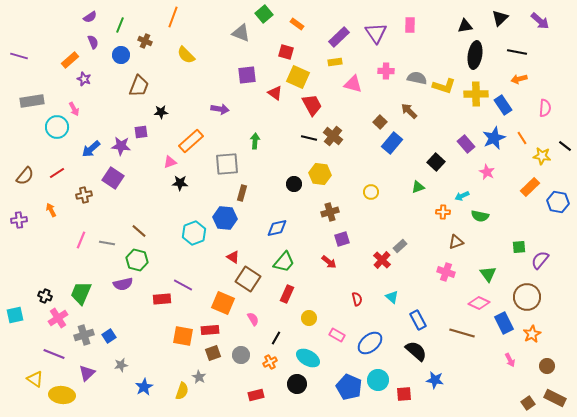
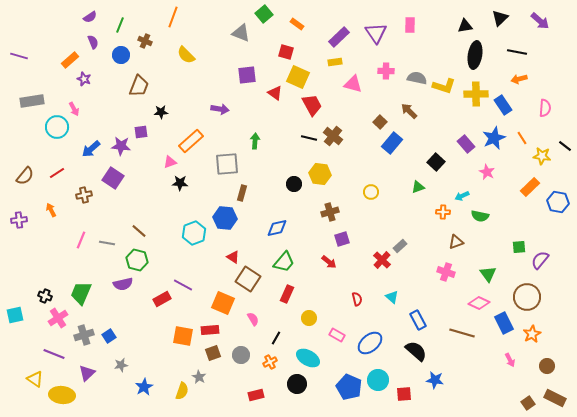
red rectangle at (162, 299): rotated 24 degrees counterclockwise
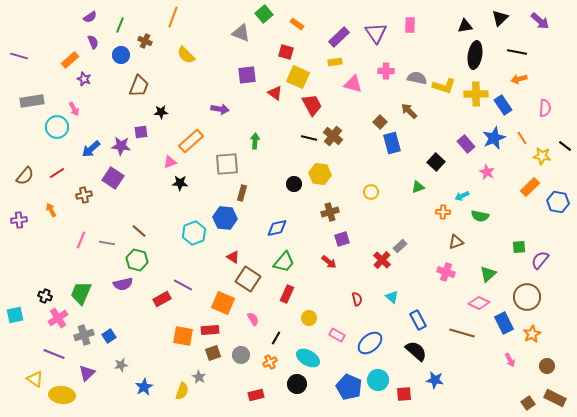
blue rectangle at (392, 143): rotated 55 degrees counterclockwise
green triangle at (488, 274): rotated 24 degrees clockwise
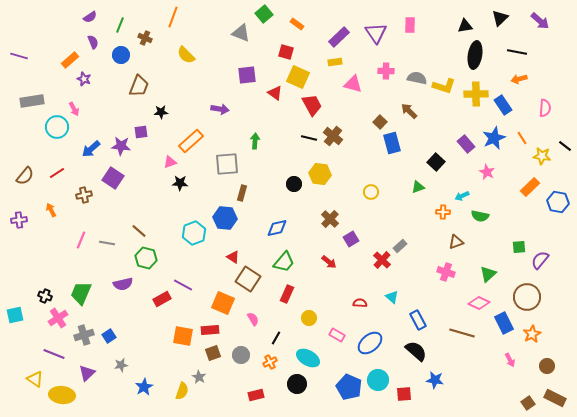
brown cross at (145, 41): moved 3 px up
brown cross at (330, 212): moved 7 px down; rotated 30 degrees counterclockwise
purple square at (342, 239): moved 9 px right; rotated 14 degrees counterclockwise
green hexagon at (137, 260): moved 9 px right, 2 px up
red semicircle at (357, 299): moved 3 px right, 4 px down; rotated 72 degrees counterclockwise
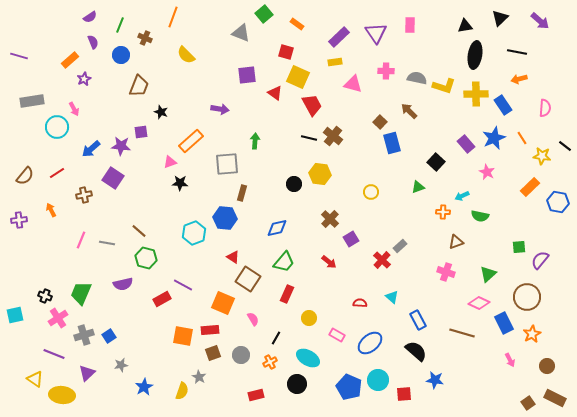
purple star at (84, 79): rotated 24 degrees clockwise
black star at (161, 112): rotated 24 degrees clockwise
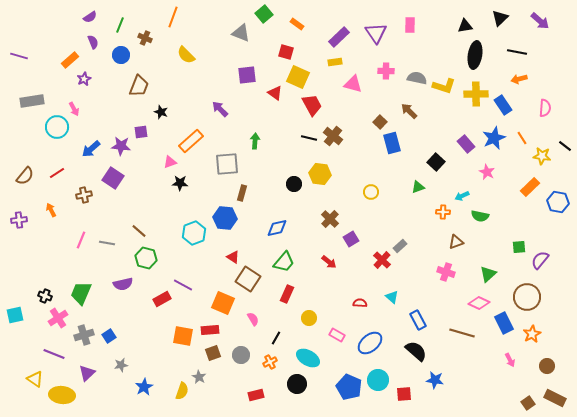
purple arrow at (220, 109): rotated 144 degrees counterclockwise
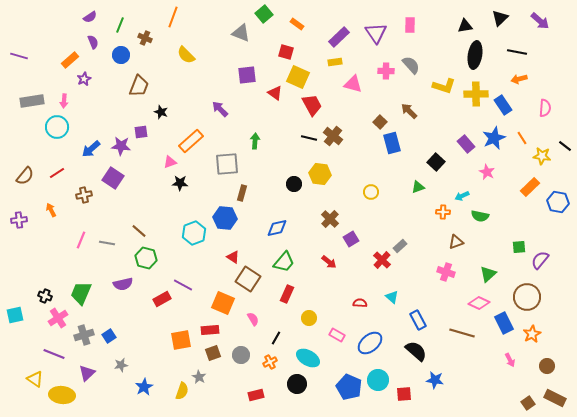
gray semicircle at (417, 78): moved 6 px left, 13 px up; rotated 36 degrees clockwise
pink arrow at (74, 109): moved 10 px left, 8 px up; rotated 32 degrees clockwise
orange square at (183, 336): moved 2 px left, 4 px down; rotated 20 degrees counterclockwise
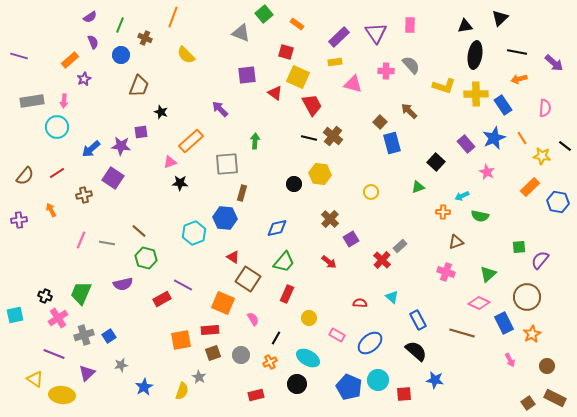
purple arrow at (540, 21): moved 14 px right, 42 px down
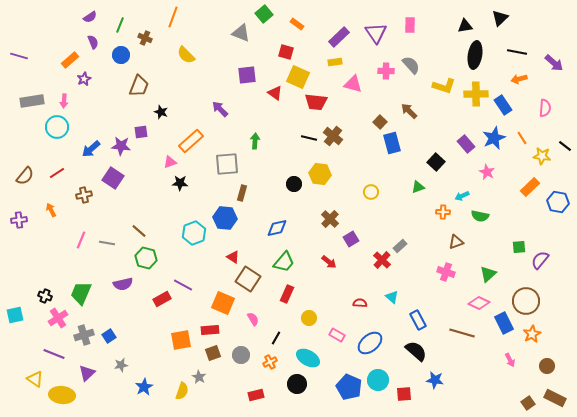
red trapezoid at (312, 105): moved 4 px right, 3 px up; rotated 125 degrees clockwise
brown circle at (527, 297): moved 1 px left, 4 px down
